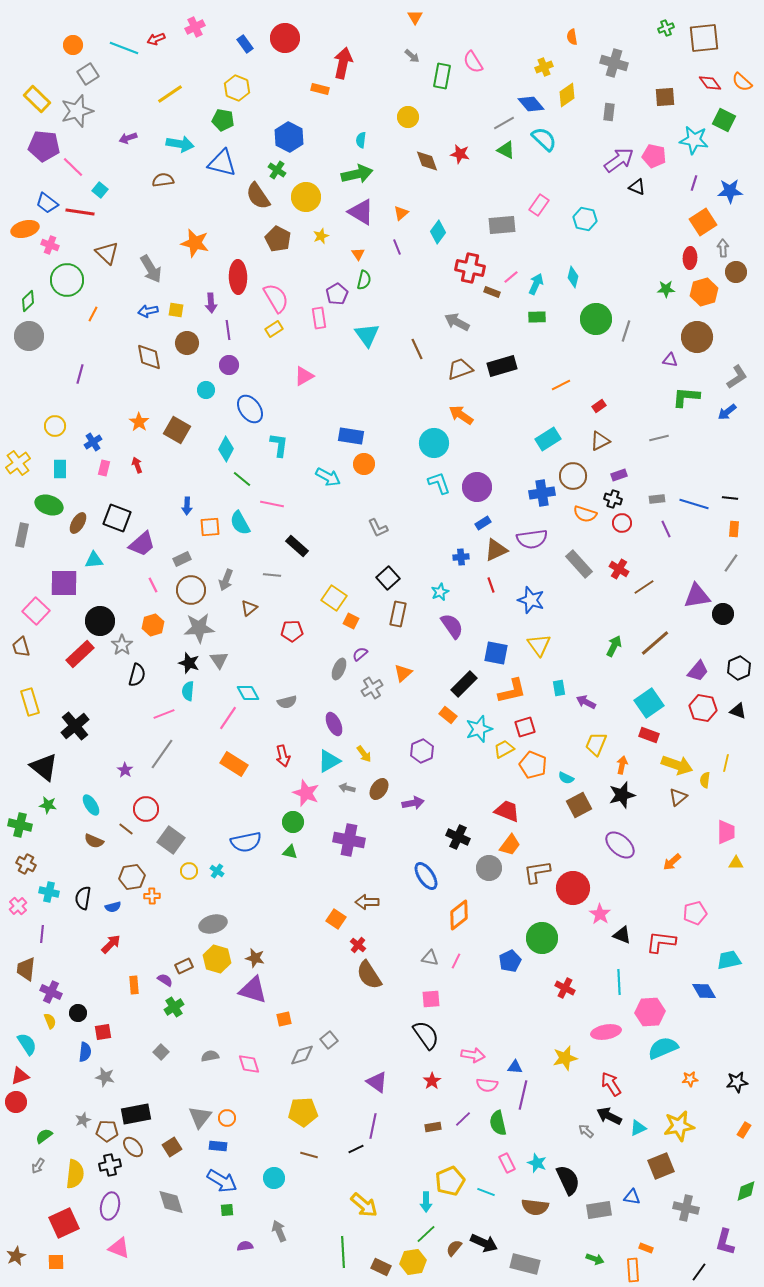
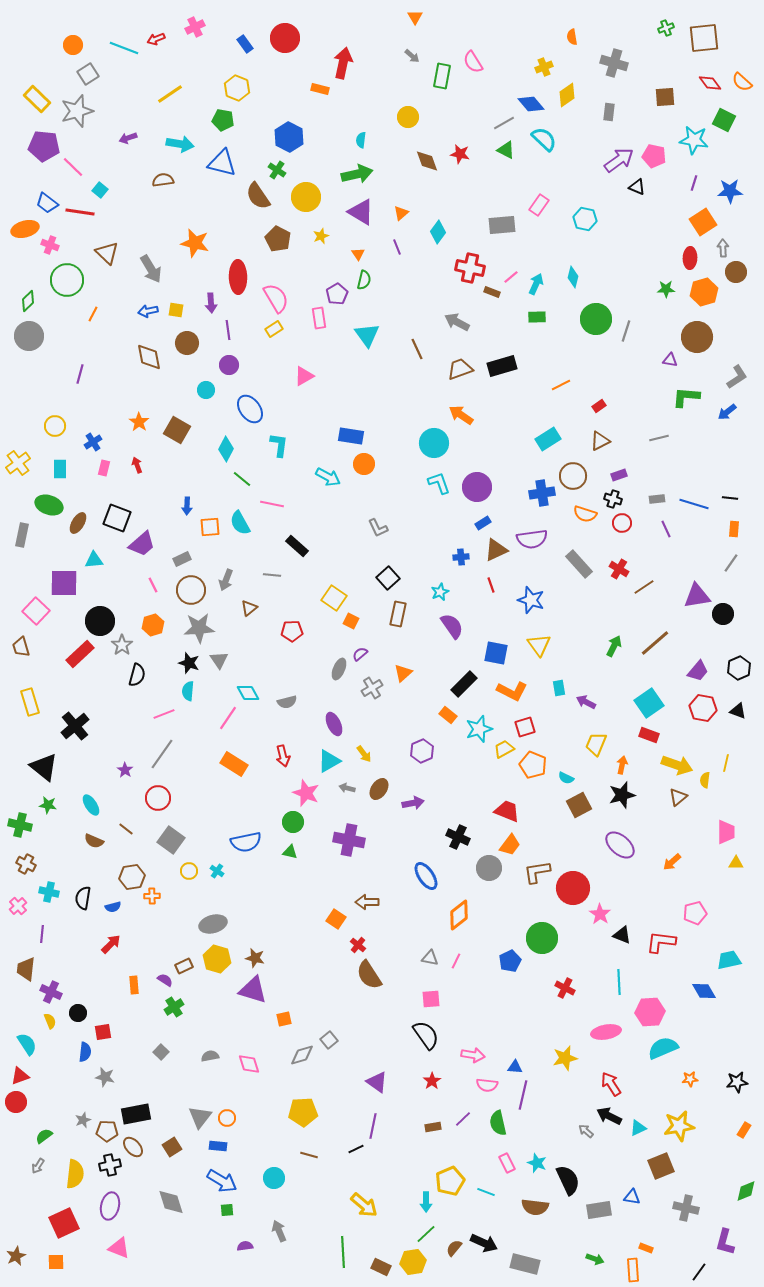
orange L-shape at (512, 691): rotated 40 degrees clockwise
red circle at (146, 809): moved 12 px right, 11 px up
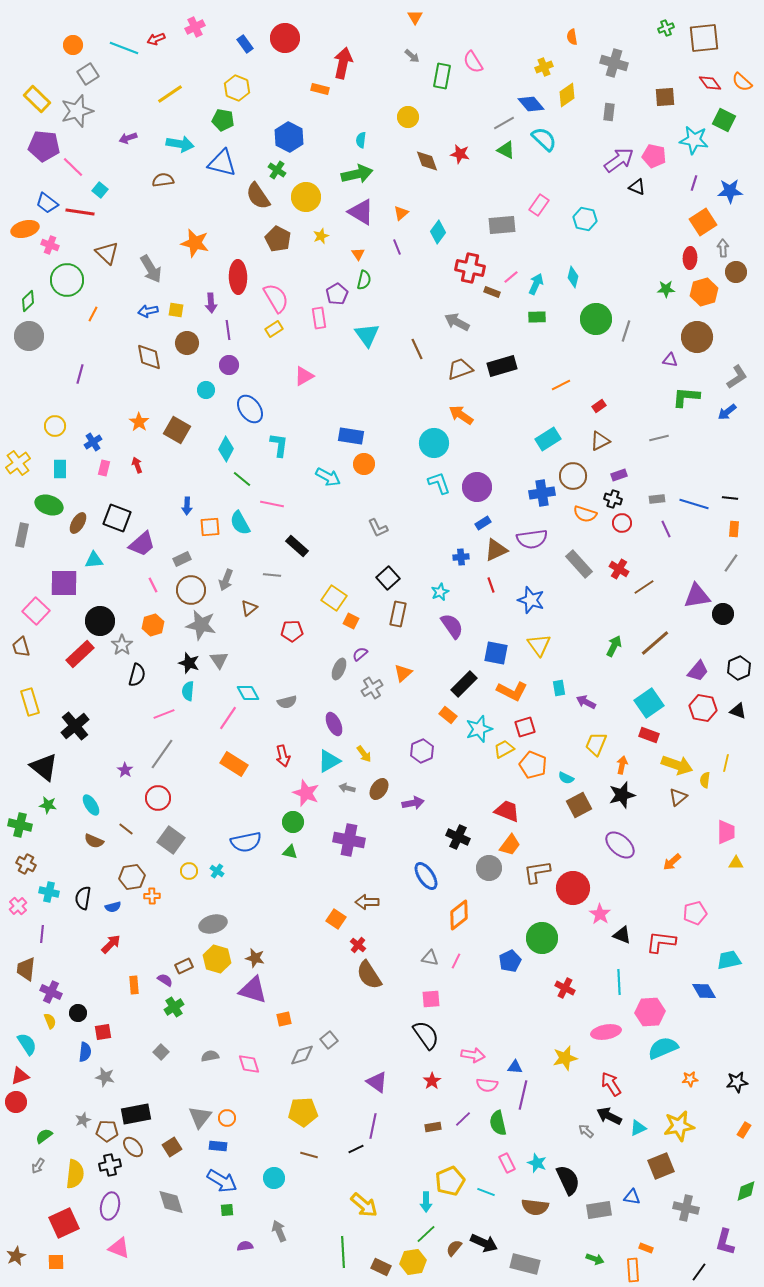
gray star at (199, 628): moved 2 px right, 3 px up; rotated 16 degrees clockwise
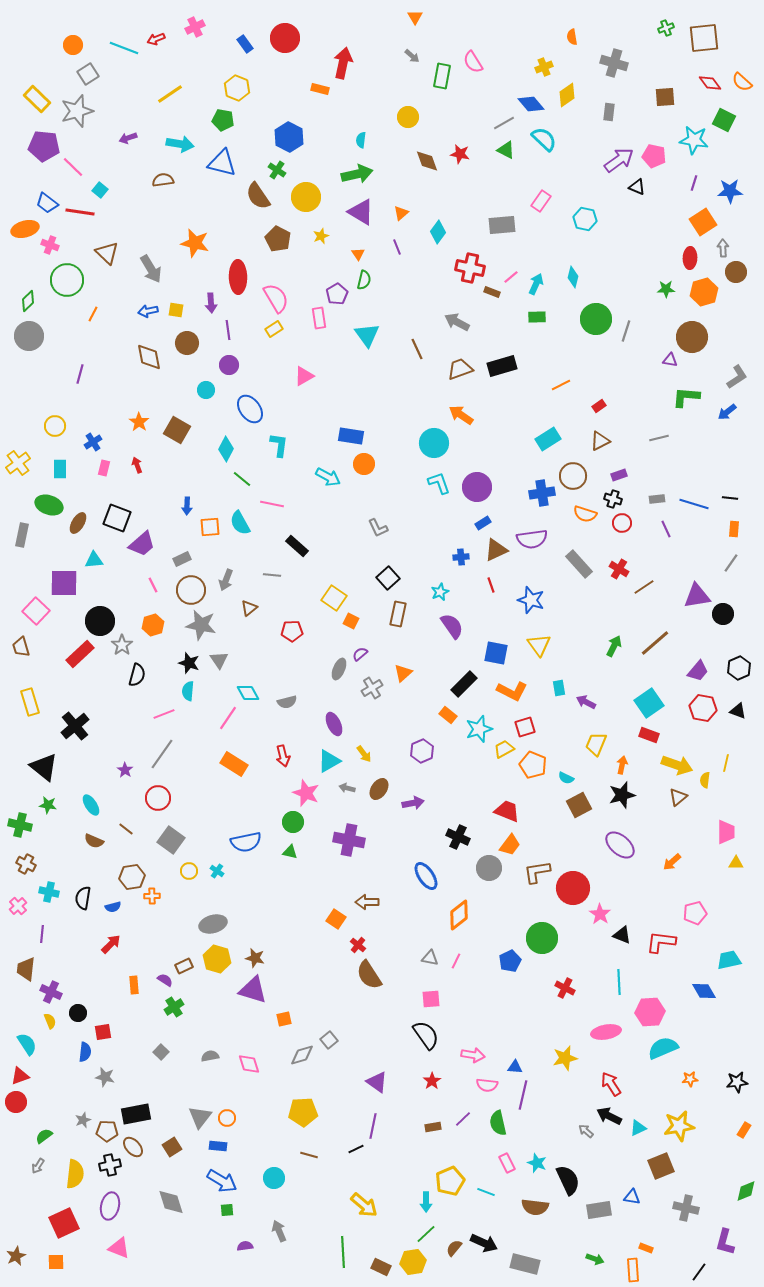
pink rectangle at (539, 205): moved 2 px right, 4 px up
brown circle at (697, 337): moved 5 px left
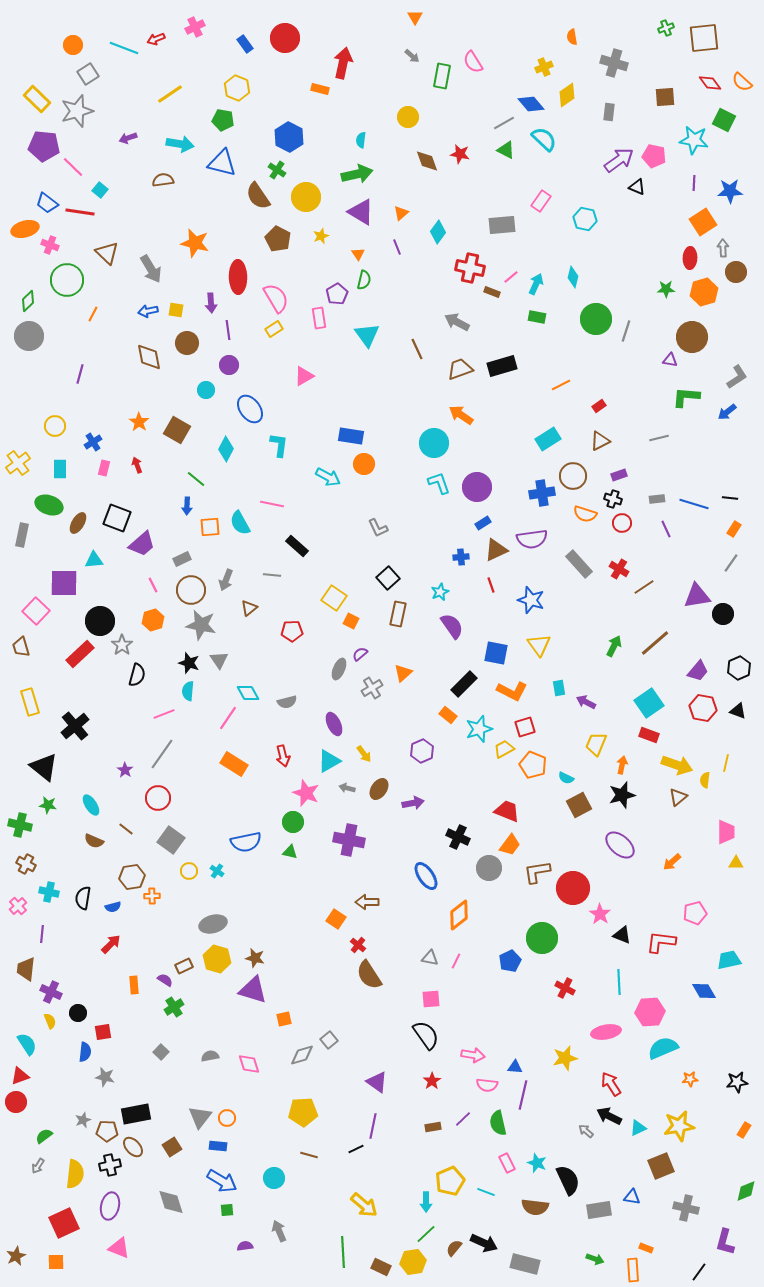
purple line at (694, 183): rotated 14 degrees counterclockwise
green rectangle at (537, 317): rotated 12 degrees clockwise
green line at (242, 479): moved 46 px left
orange rectangle at (734, 529): rotated 28 degrees clockwise
orange hexagon at (153, 625): moved 5 px up
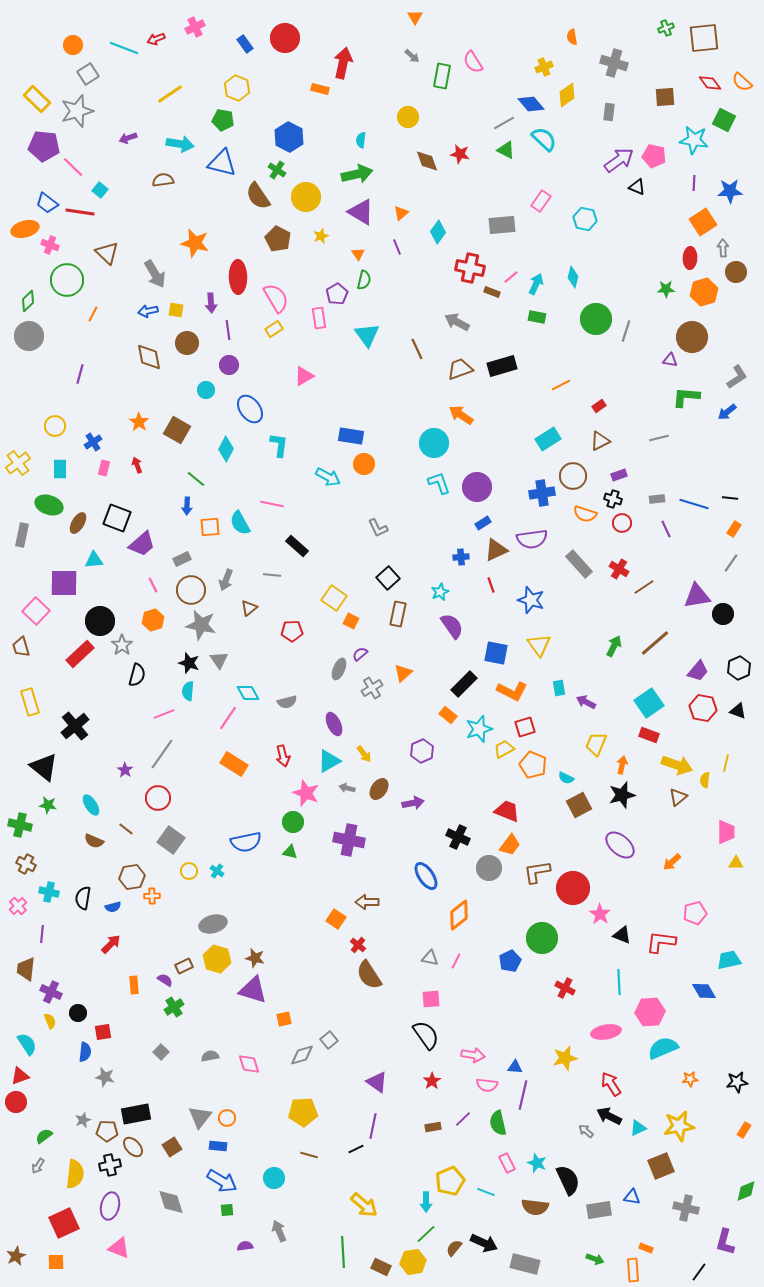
gray arrow at (151, 269): moved 4 px right, 5 px down
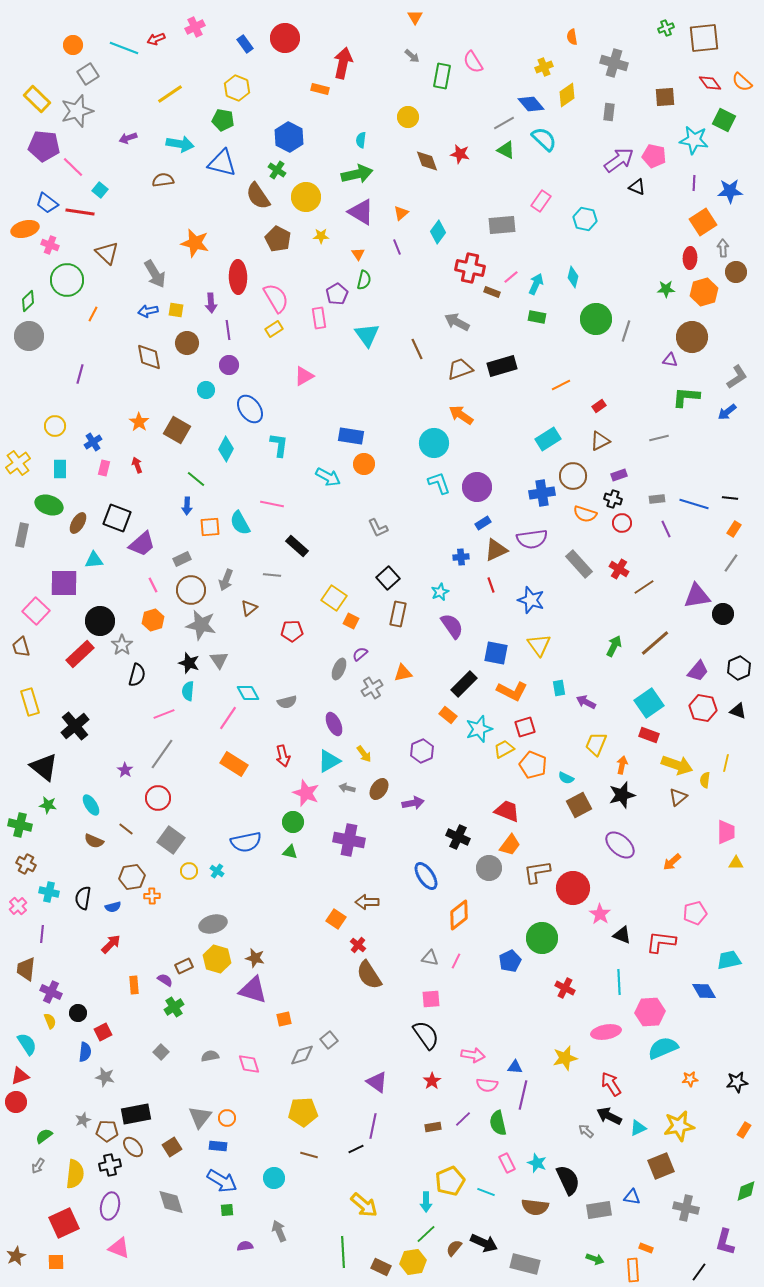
yellow star at (321, 236): rotated 21 degrees clockwise
orange triangle at (403, 673): rotated 30 degrees clockwise
red square at (103, 1032): rotated 18 degrees counterclockwise
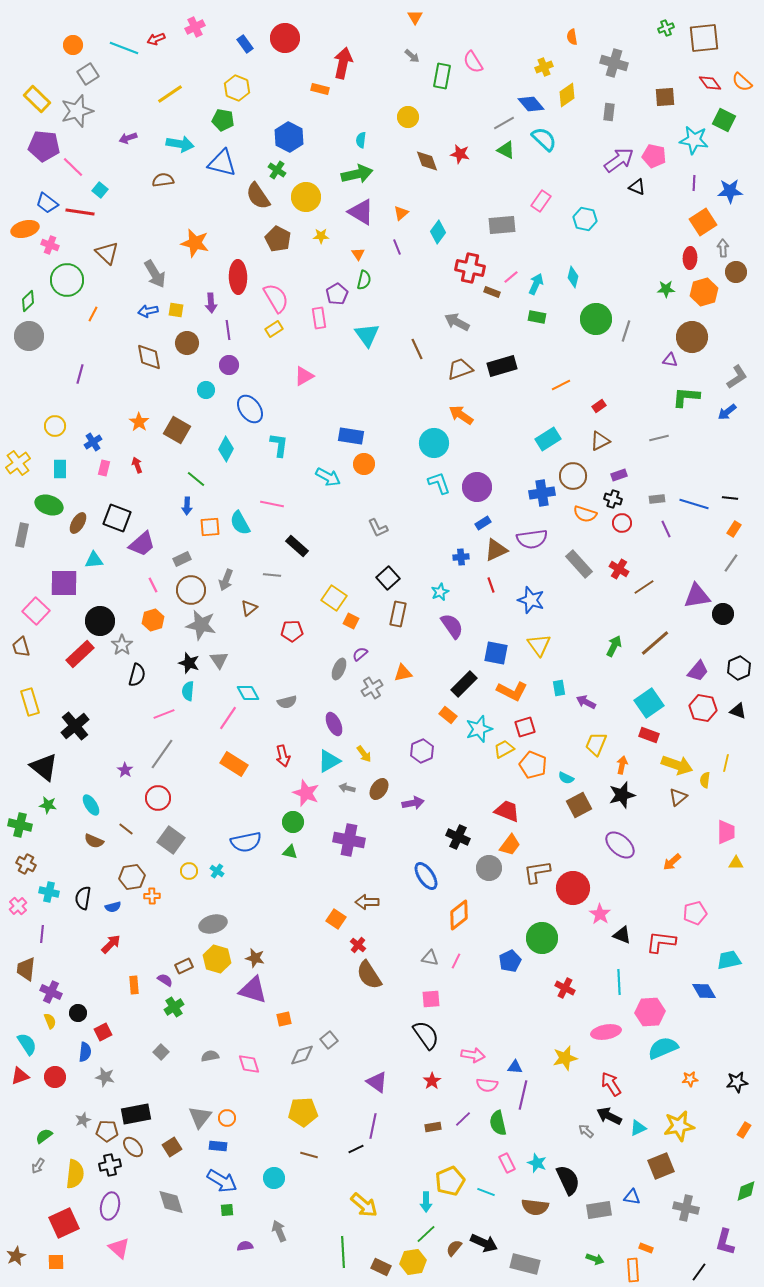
red circle at (16, 1102): moved 39 px right, 25 px up
pink triangle at (119, 1248): rotated 20 degrees clockwise
